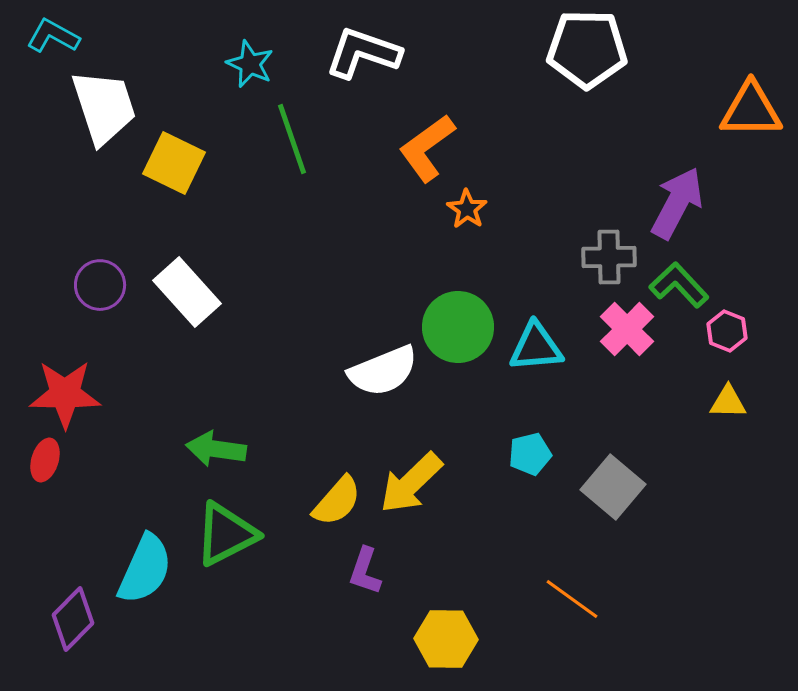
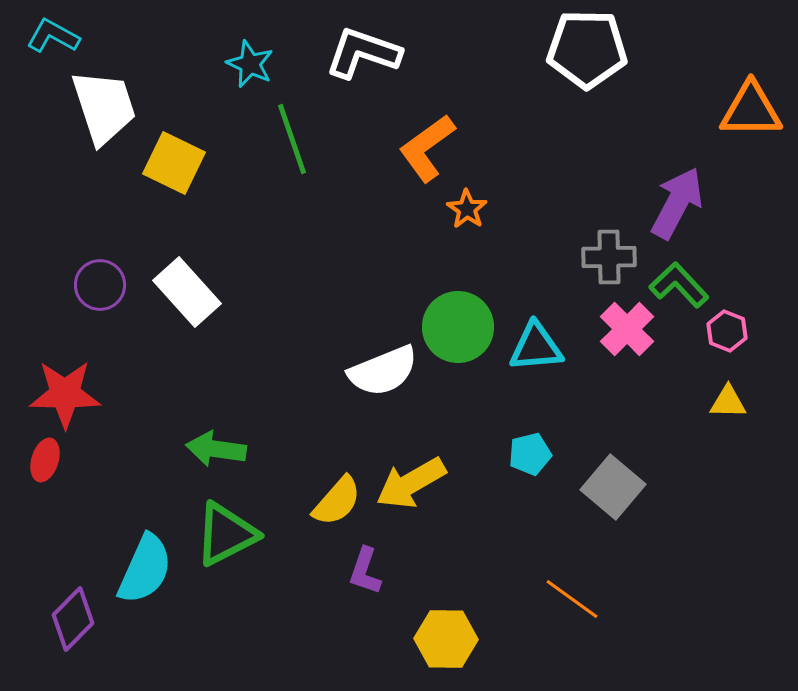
yellow arrow: rotated 14 degrees clockwise
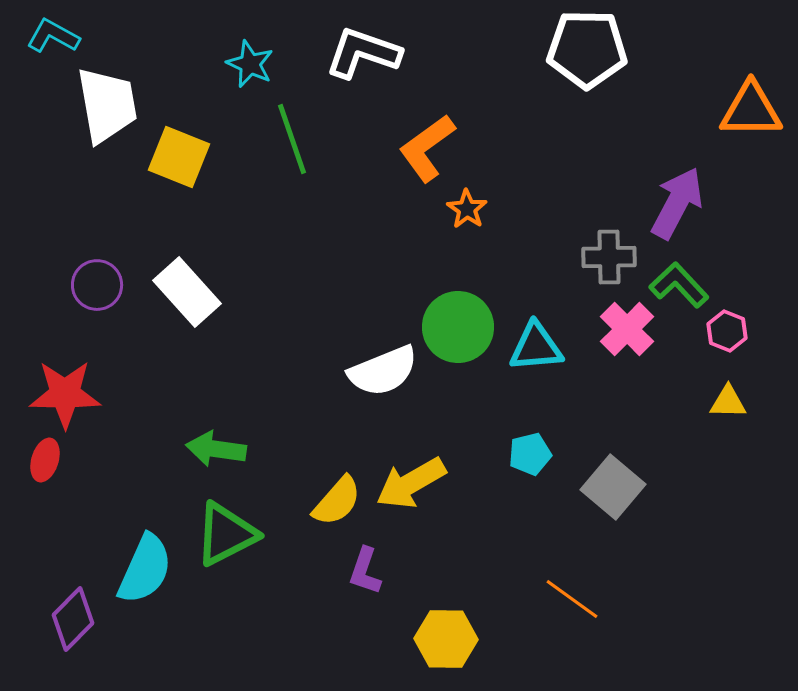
white trapezoid: moved 3 px right, 2 px up; rotated 8 degrees clockwise
yellow square: moved 5 px right, 6 px up; rotated 4 degrees counterclockwise
purple circle: moved 3 px left
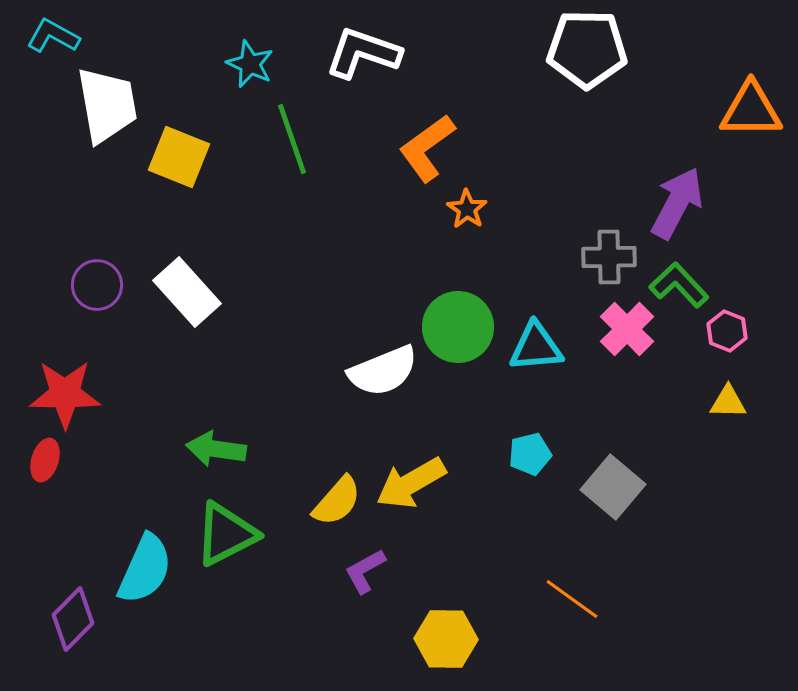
purple L-shape: rotated 42 degrees clockwise
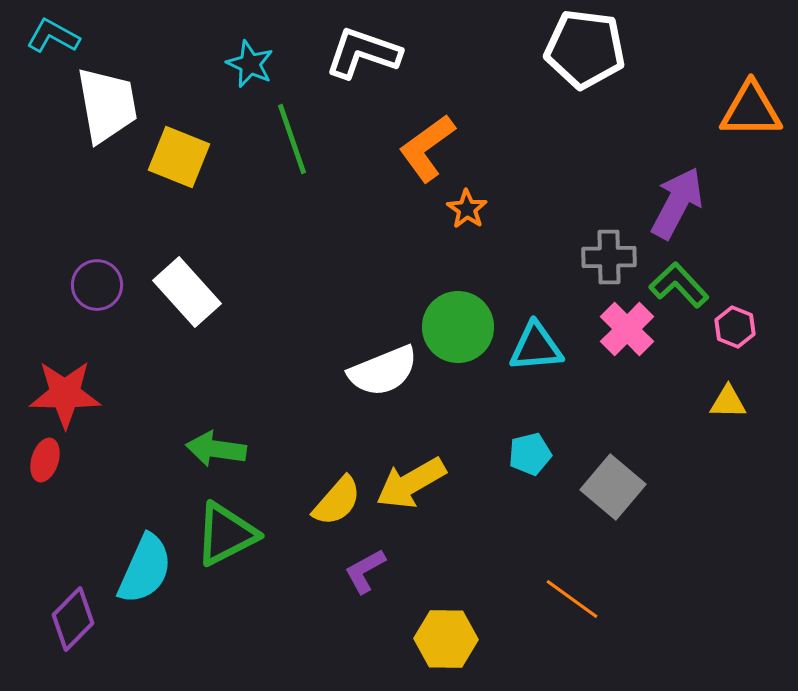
white pentagon: moved 2 px left; rotated 6 degrees clockwise
pink hexagon: moved 8 px right, 4 px up
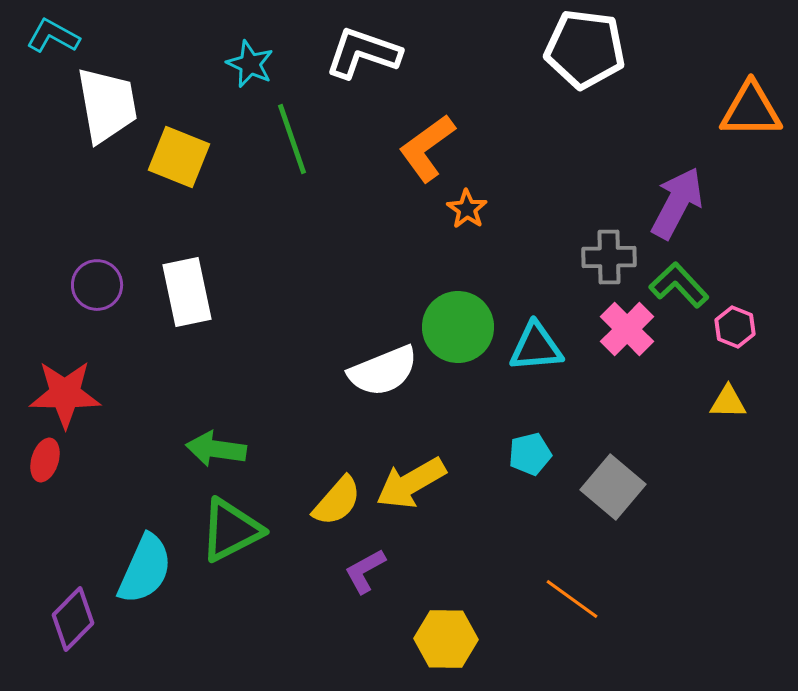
white rectangle: rotated 30 degrees clockwise
green triangle: moved 5 px right, 4 px up
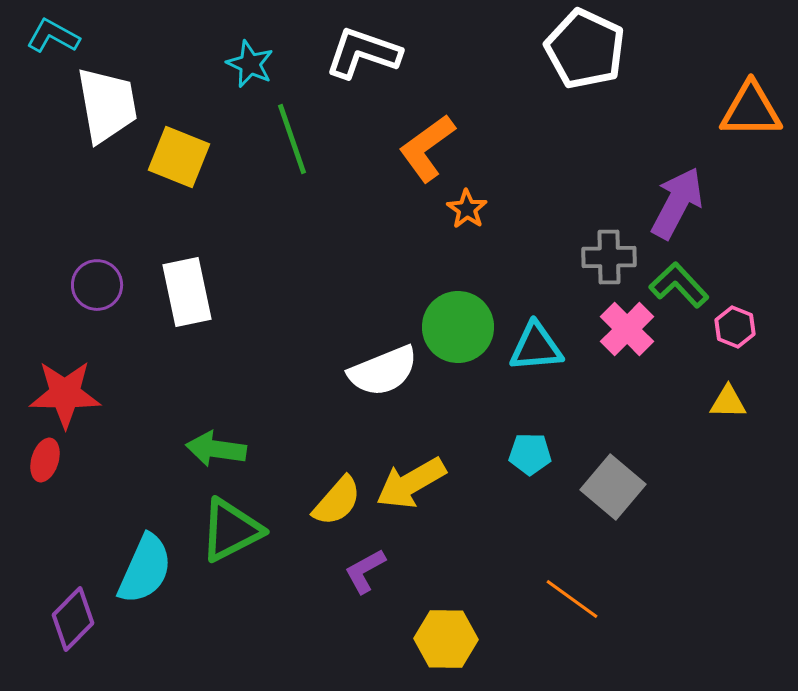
white pentagon: rotated 18 degrees clockwise
cyan pentagon: rotated 15 degrees clockwise
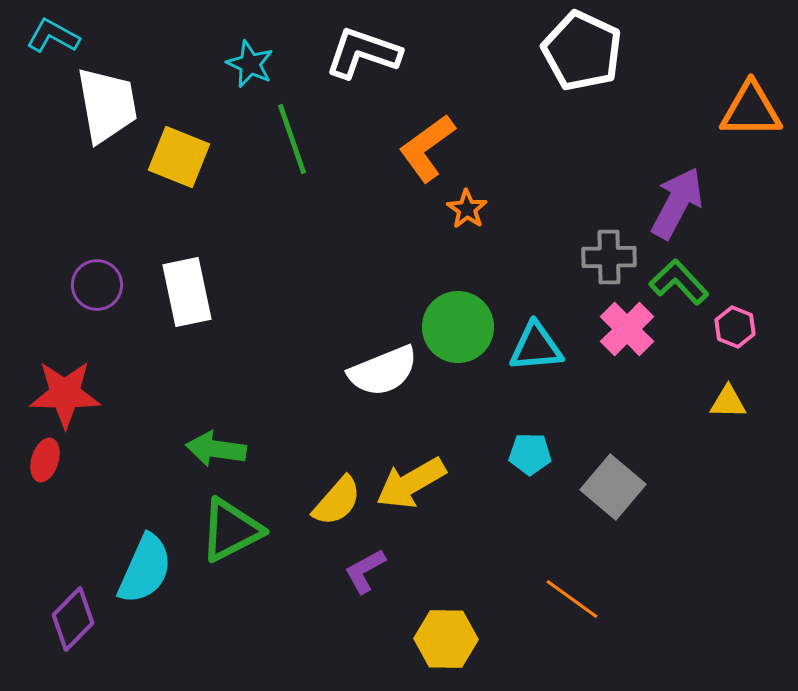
white pentagon: moved 3 px left, 2 px down
green L-shape: moved 3 px up
